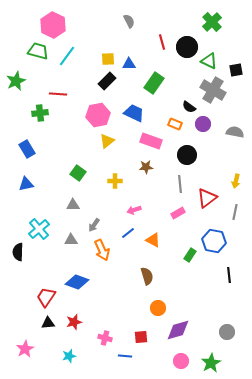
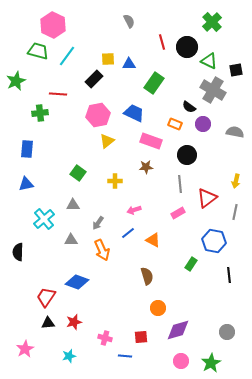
black rectangle at (107, 81): moved 13 px left, 2 px up
blue rectangle at (27, 149): rotated 36 degrees clockwise
gray arrow at (94, 225): moved 4 px right, 2 px up
cyan cross at (39, 229): moved 5 px right, 10 px up
green rectangle at (190, 255): moved 1 px right, 9 px down
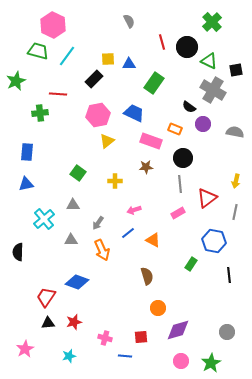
orange rectangle at (175, 124): moved 5 px down
blue rectangle at (27, 149): moved 3 px down
black circle at (187, 155): moved 4 px left, 3 px down
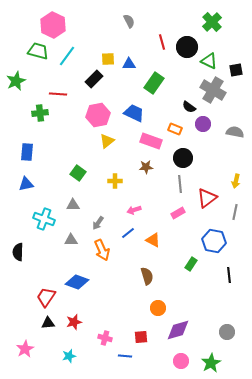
cyan cross at (44, 219): rotated 30 degrees counterclockwise
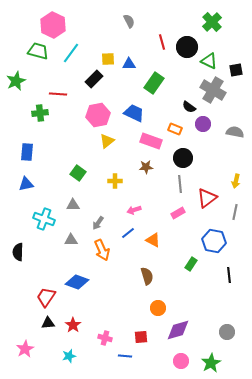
cyan line at (67, 56): moved 4 px right, 3 px up
red star at (74, 322): moved 1 px left, 3 px down; rotated 21 degrees counterclockwise
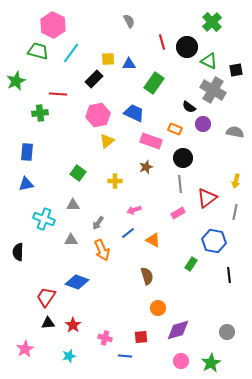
brown star at (146, 167): rotated 16 degrees counterclockwise
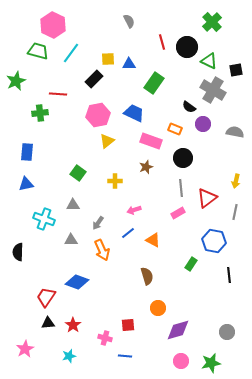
gray line at (180, 184): moved 1 px right, 4 px down
red square at (141, 337): moved 13 px left, 12 px up
green star at (211, 363): rotated 18 degrees clockwise
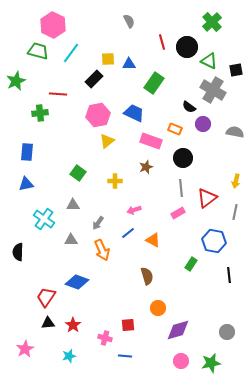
cyan cross at (44, 219): rotated 15 degrees clockwise
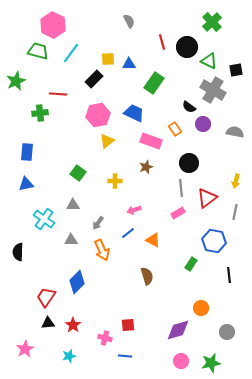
orange rectangle at (175, 129): rotated 32 degrees clockwise
black circle at (183, 158): moved 6 px right, 5 px down
blue diamond at (77, 282): rotated 65 degrees counterclockwise
orange circle at (158, 308): moved 43 px right
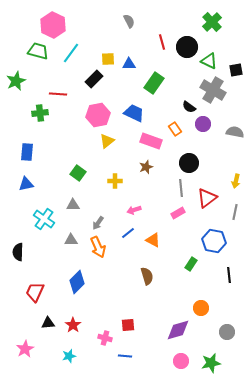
orange arrow at (102, 250): moved 4 px left, 3 px up
red trapezoid at (46, 297): moved 11 px left, 5 px up; rotated 10 degrees counterclockwise
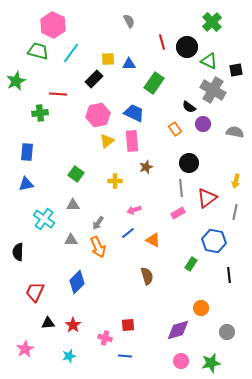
pink rectangle at (151, 141): moved 19 px left; rotated 65 degrees clockwise
green square at (78, 173): moved 2 px left, 1 px down
